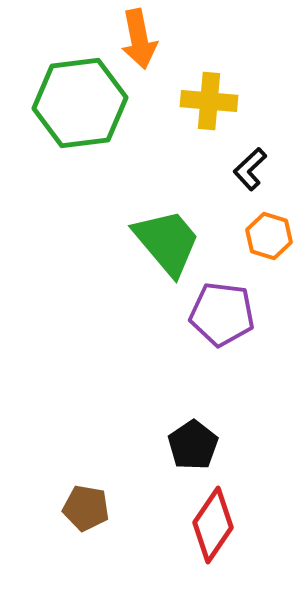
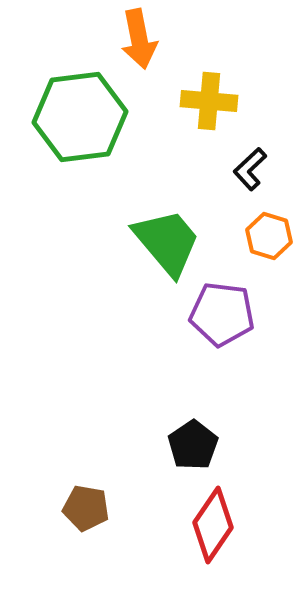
green hexagon: moved 14 px down
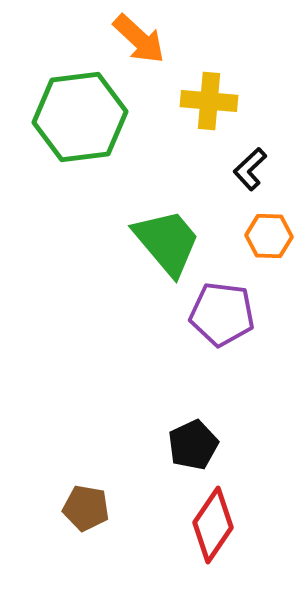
orange arrow: rotated 36 degrees counterclockwise
orange hexagon: rotated 15 degrees counterclockwise
black pentagon: rotated 9 degrees clockwise
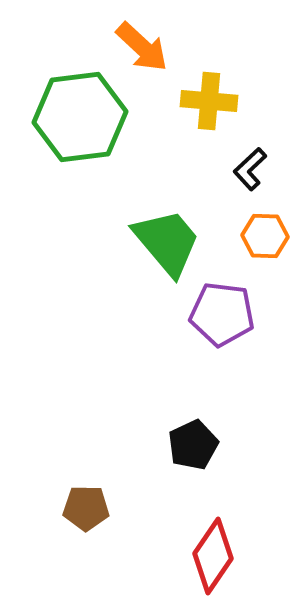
orange arrow: moved 3 px right, 8 px down
orange hexagon: moved 4 px left
brown pentagon: rotated 9 degrees counterclockwise
red diamond: moved 31 px down
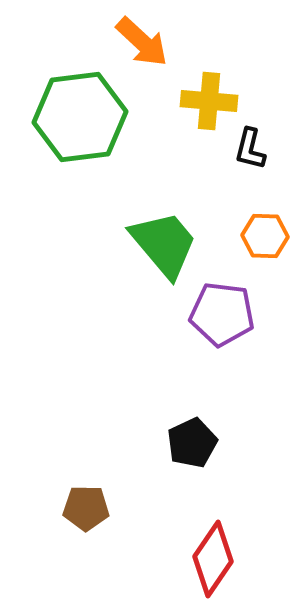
orange arrow: moved 5 px up
black L-shape: moved 20 px up; rotated 33 degrees counterclockwise
green trapezoid: moved 3 px left, 2 px down
black pentagon: moved 1 px left, 2 px up
red diamond: moved 3 px down
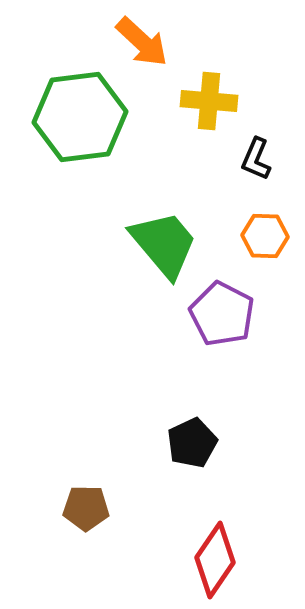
black L-shape: moved 6 px right, 10 px down; rotated 9 degrees clockwise
purple pentagon: rotated 20 degrees clockwise
red diamond: moved 2 px right, 1 px down
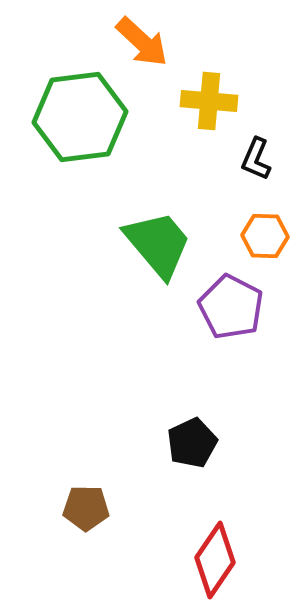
green trapezoid: moved 6 px left
purple pentagon: moved 9 px right, 7 px up
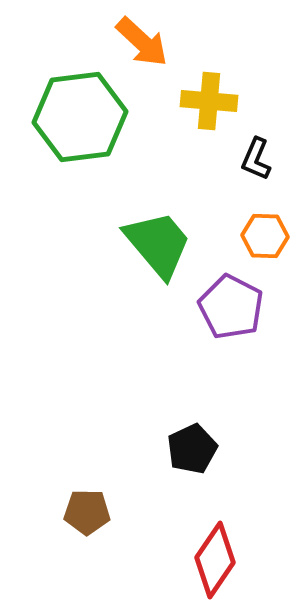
black pentagon: moved 6 px down
brown pentagon: moved 1 px right, 4 px down
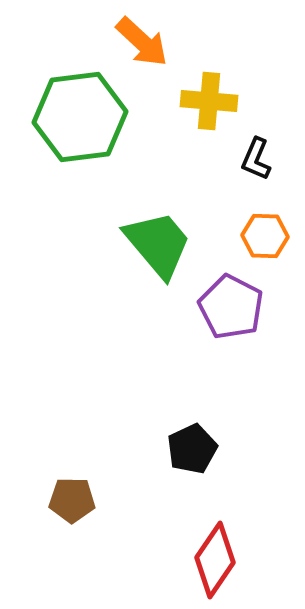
brown pentagon: moved 15 px left, 12 px up
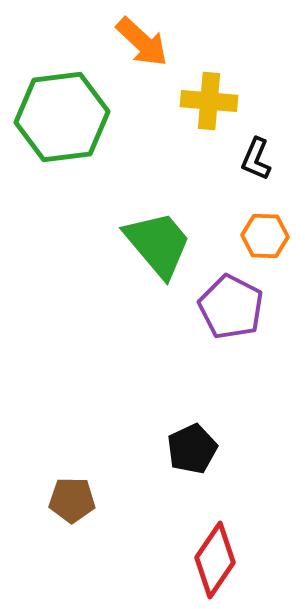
green hexagon: moved 18 px left
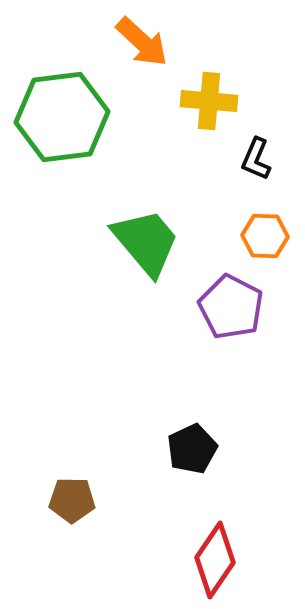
green trapezoid: moved 12 px left, 2 px up
